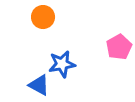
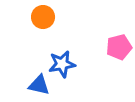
pink pentagon: rotated 15 degrees clockwise
blue triangle: rotated 15 degrees counterclockwise
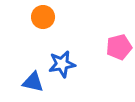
blue triangle: moved 6 px left, 3 px up
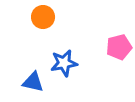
blue star: moved 2 px right, 1 px up
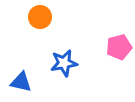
orange circle: moved 3 px left
blue triangle: moved 12 px left
